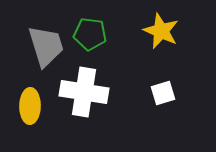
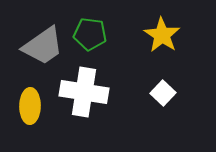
yellow star: moved 1 px right, 4 px down; rotated 9 degrees clockwise
gray trapezoid: moved 3 px left; rotated 72 degrees clockwise
white square: rotated 30 degrees counterclockwise
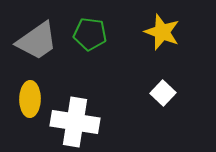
yellow star: moved 3 px up; rotated 12 degrees counterclockwise
gray trapezoid: moved 6 px left, 5 px up
white cross: moved 9 px left, 30 px down
yellow ellipse: moved 7 px up
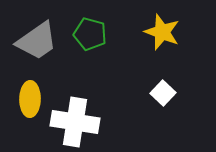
green pentagon: rotated 8 degrees clockwise
